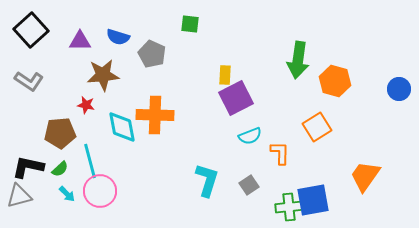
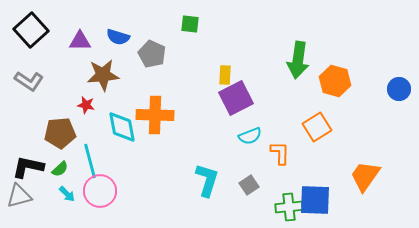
blue square: moved 2 px right; rotated 12 degrees clockwise
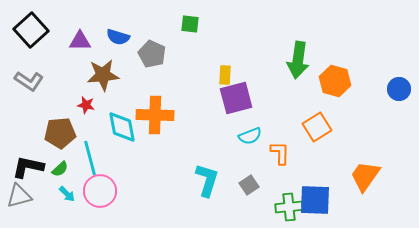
purple square: rotated 12 degrees clockwise
cyan line: moved 3 px up
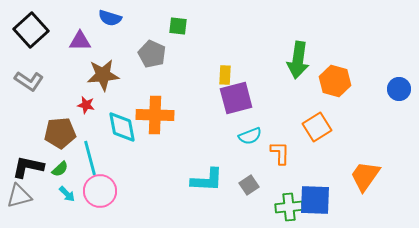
green square: moved 12 px left, 2 px down
blue semicircle: moved 8 px left, 19 px up
cyan L-shape: rotated 76 degrees clockwise
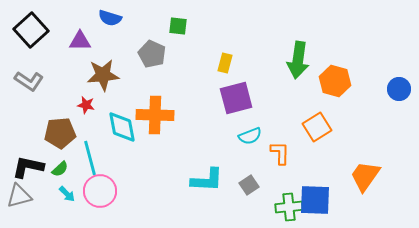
yellow rectangle: moved 12 px up; rotated 12 degrees clockwise
